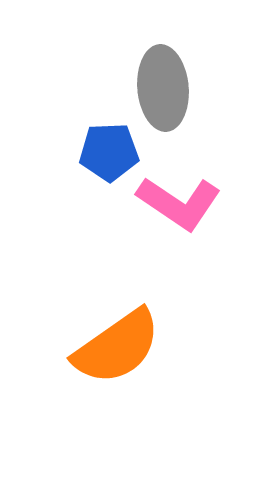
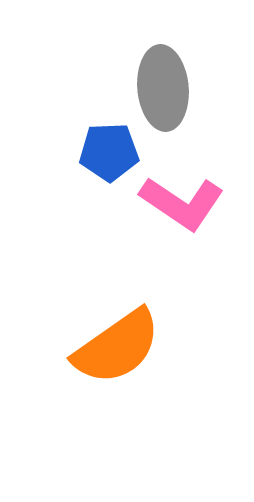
pink L-shape: moved 3 px right
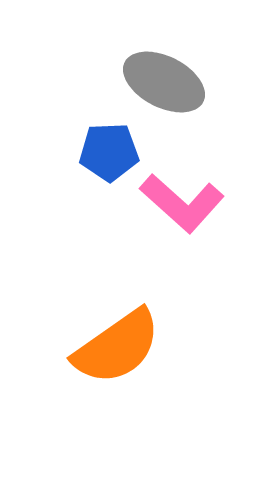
gray ellipse: moved 1 px right, 6 px up; rotated 58 degrees counterclockwise
pink L-shape: rotated 8 degrees clockwise
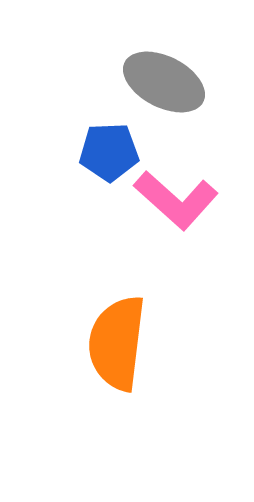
pink L-shape: moved 6 px left, 3 px up
orange semicircle: moved 4 px up; rotated 132 degrees clockwise
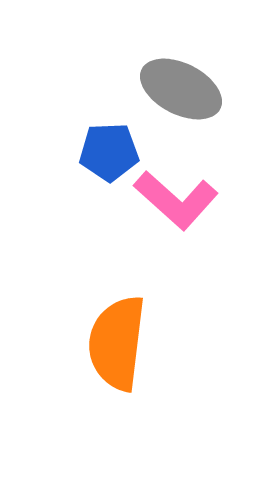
gray ellipse: moved 17 px right, 7 px down
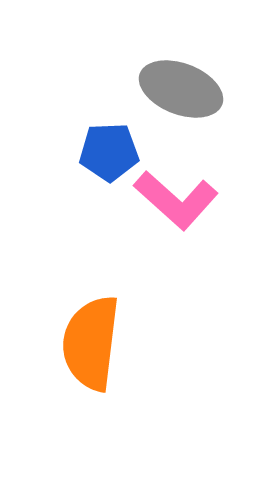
gray ellipse: rotated 6 degrees counterclockwise
orange semicircle: moved 26 px left
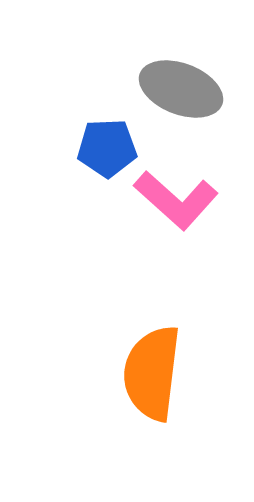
blue pentagon: moved 2 px left, 4 px up
orange semicircle: moved 61 px right, 30 px down
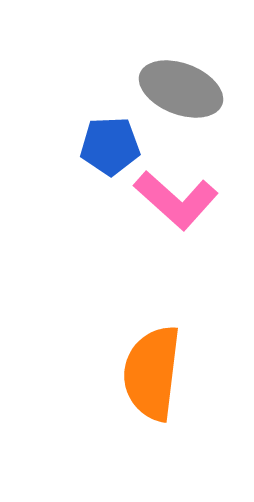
blue pentagon: moved 3 px right, 2 px up
